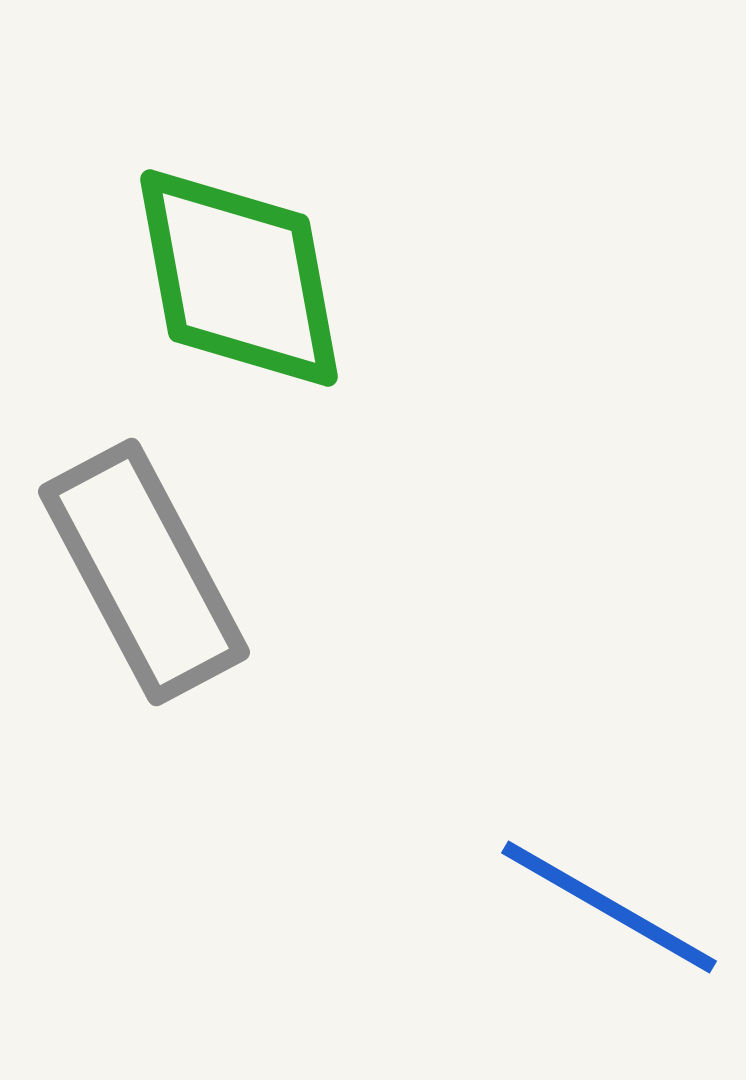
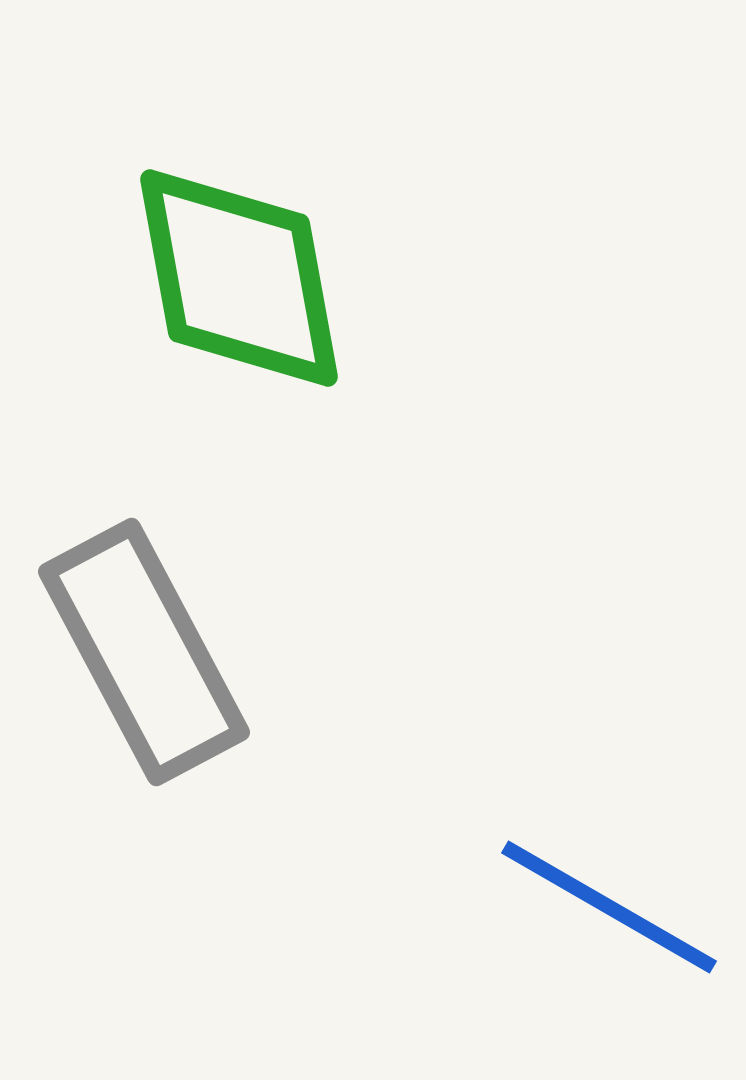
gray rectangle: moved 80 px down
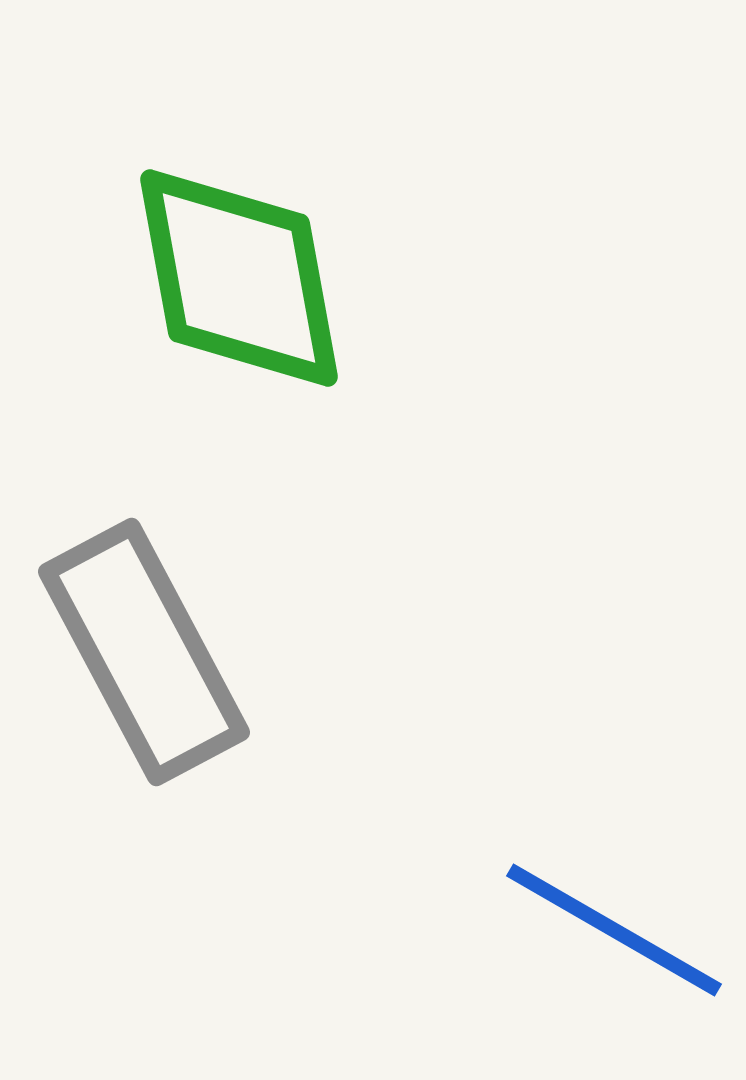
blue line: moved 5 px right, 23 px down
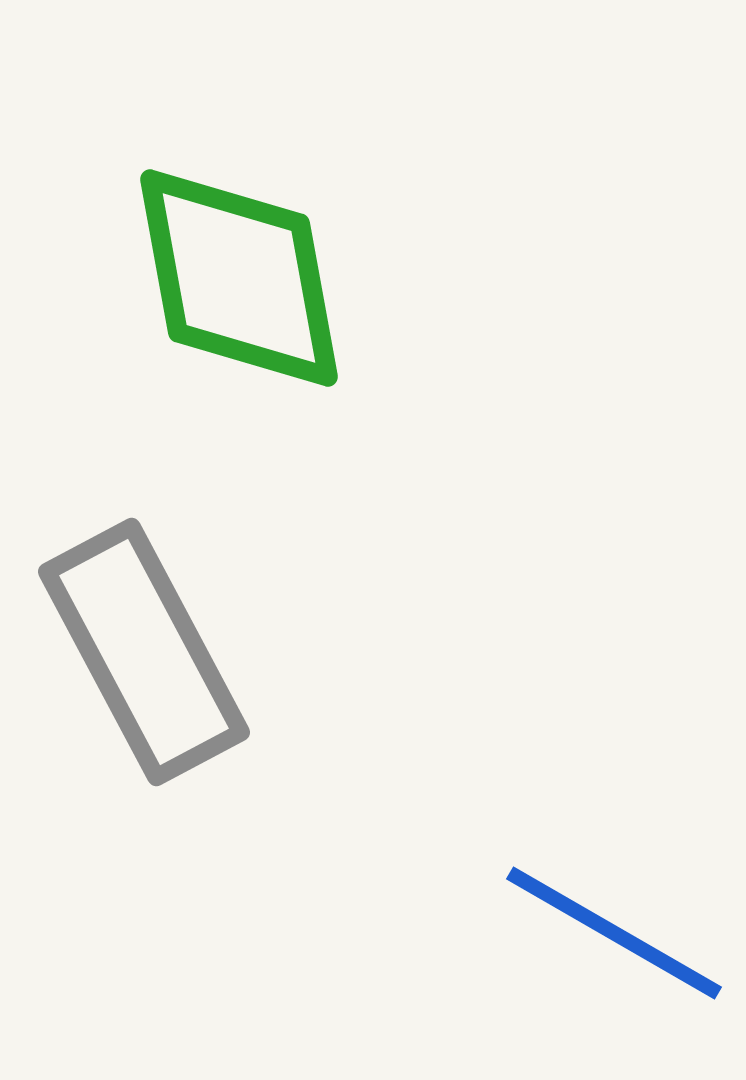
blue line: moved 3 px down
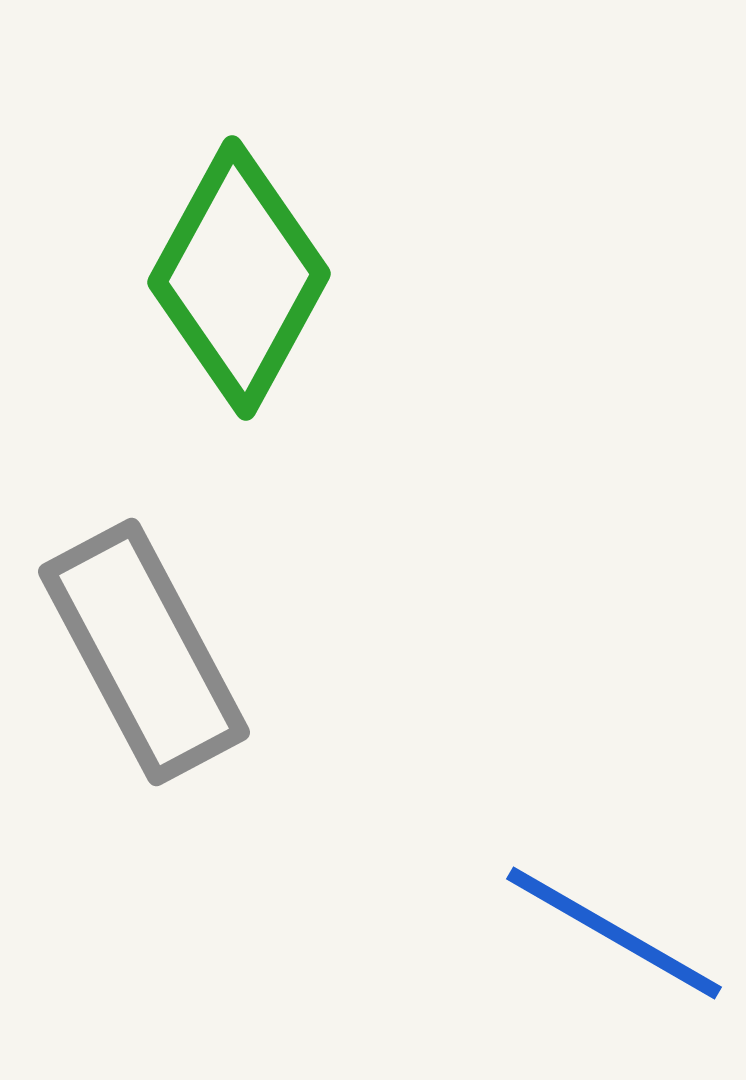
green diamond: rotated 39 degrees clockwise
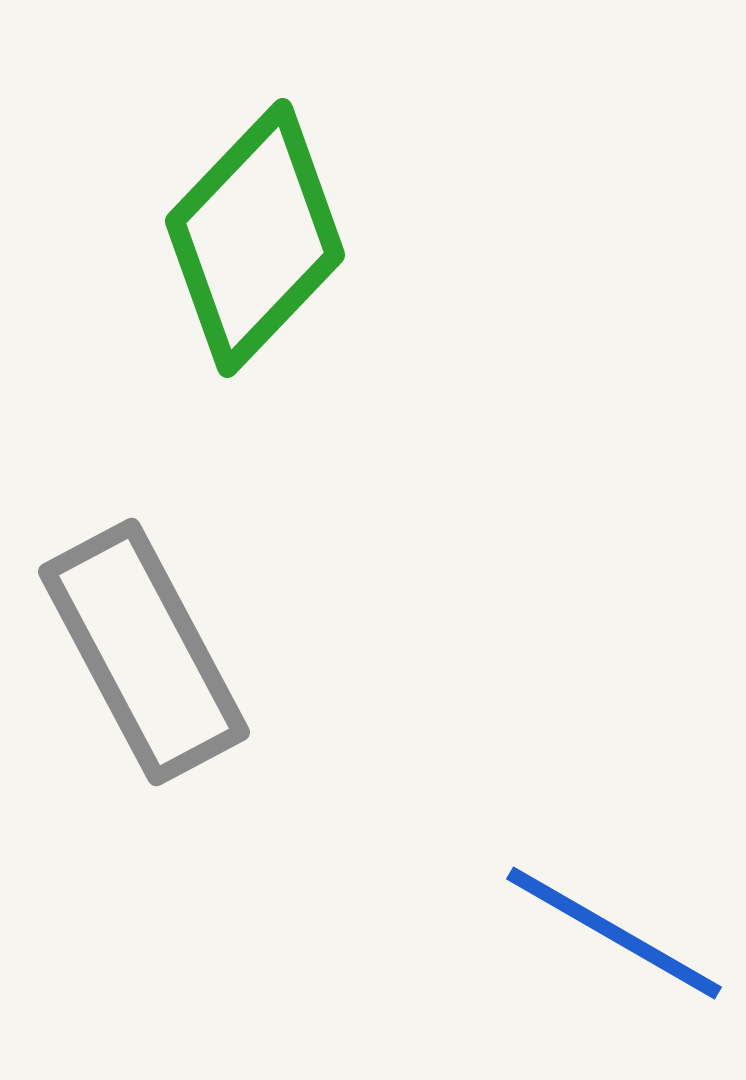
green diamond: moved 16 px right, 40 px up; rotated 15 degrees clockwise
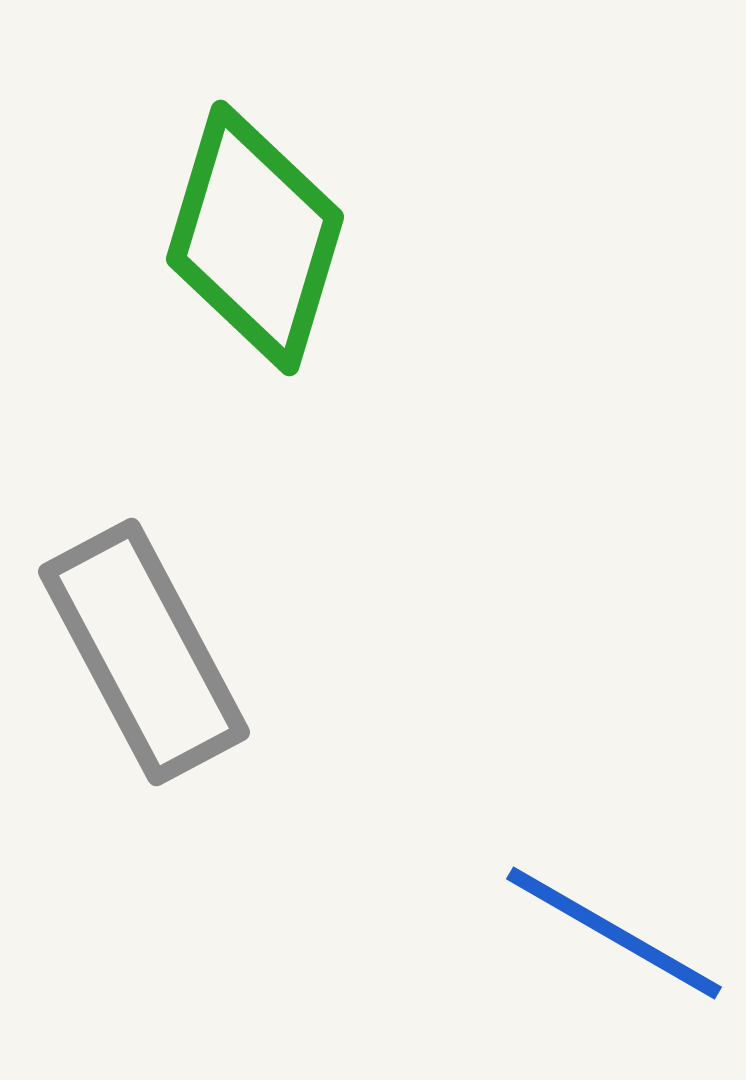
green diamond: rotated 27 degrees counterclockwise
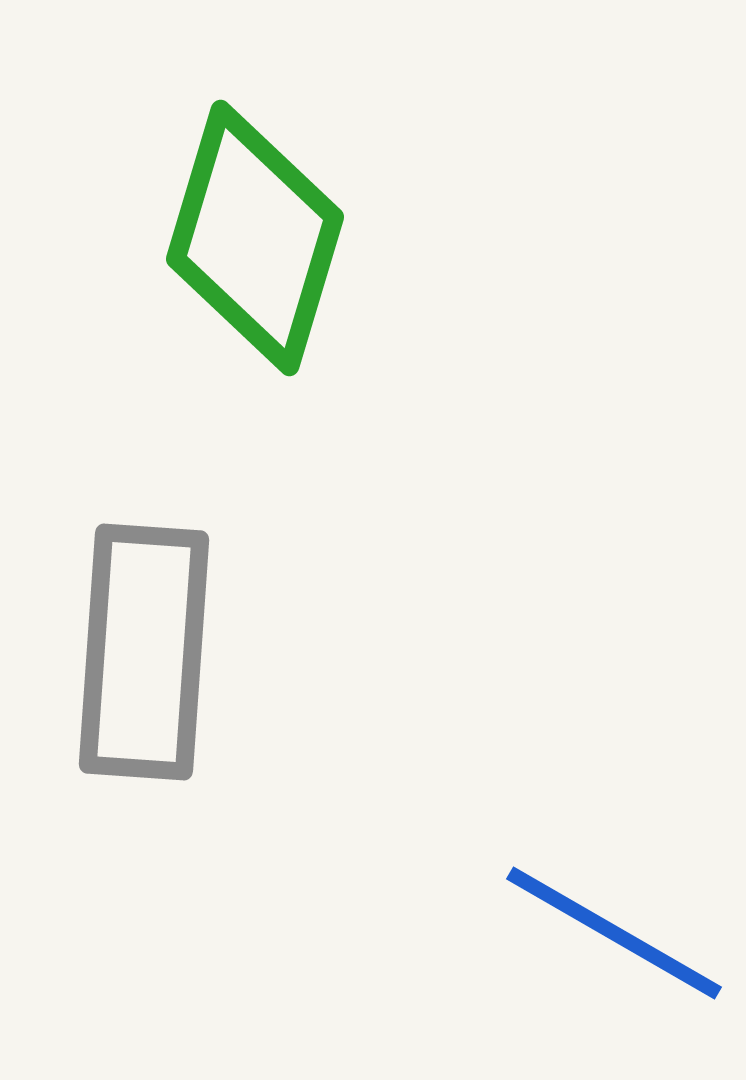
gray rectangle: rotated 32 degrees clockwise
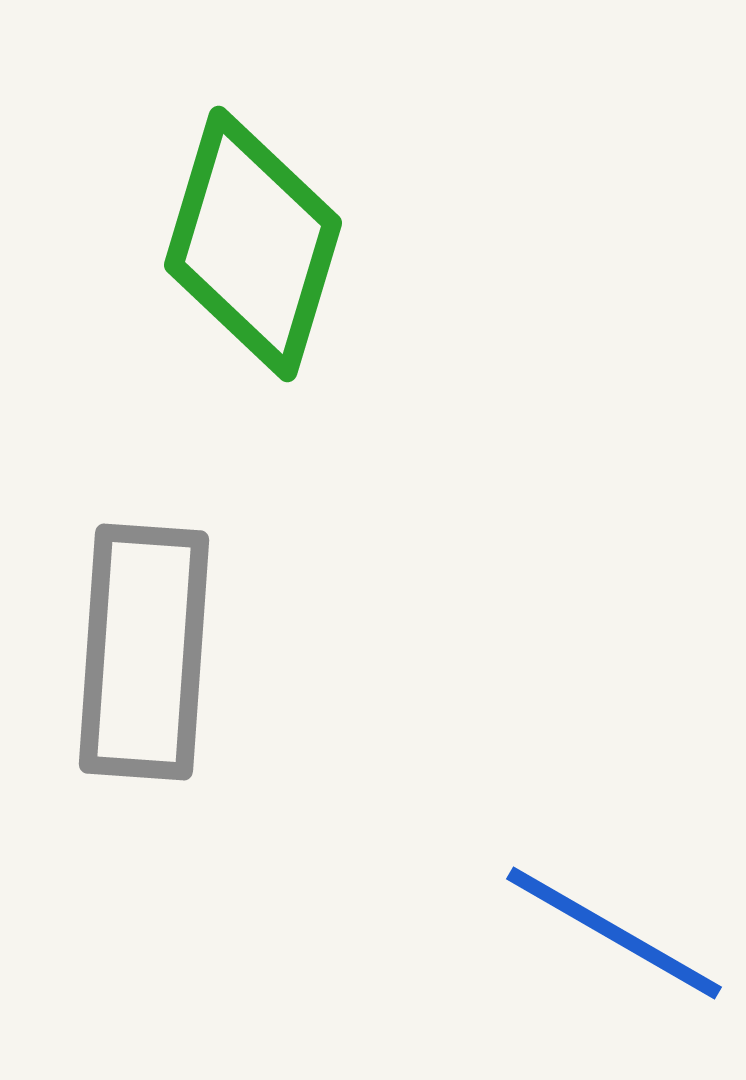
green diamond: moved 2 px left, 6 px down
